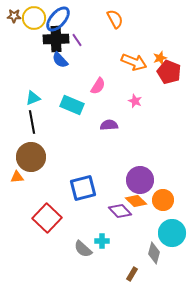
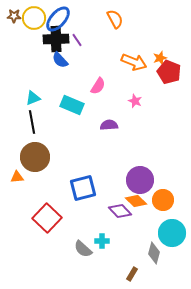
brown circle: moved 4 px right
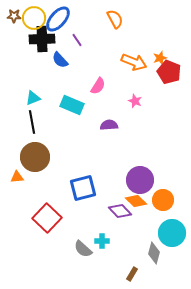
black cross: moved 14 px left
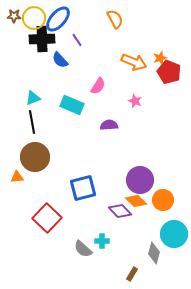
cyan circle: moved 2 px right, 1 px down
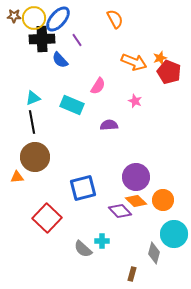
purple circle: moved 4 px left, 3 px up
brown rectangle: rotated 16 degrees counterclockwise
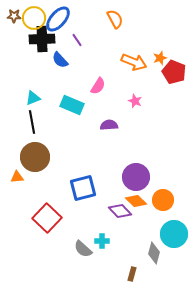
red pentagon: moved 5 px right
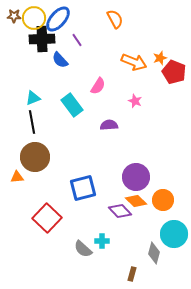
cyan rectangle: rotated 30 degrees clockwise
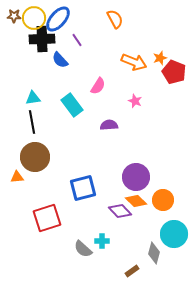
cyan triangle: rotated 14 degrees clockwise
red square: rotated 28 degrees clockwise
brown rectangle: moved 3 px up; rotated 40 degrees clockwise
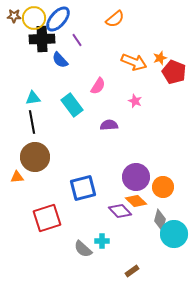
orange semicircle: rotated 78 degrees clockwise
orange circle: moved 13 px up
gray diamond: moved 6 px right, 33 px up
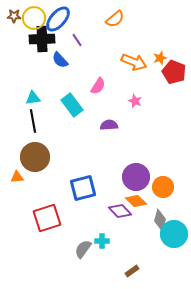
black line: moved 1 px right, 1 px up
gray semicircle: rotated 84 degrees clockwise
